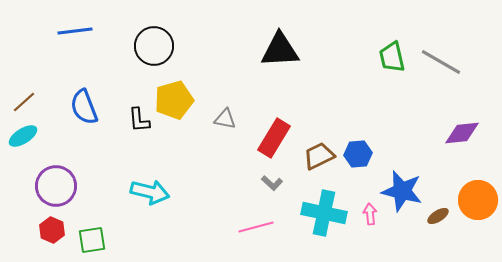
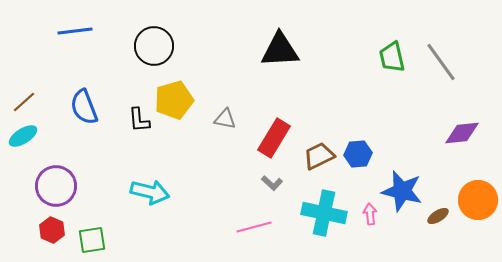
gray line: rotated 24 degrees clockwise
pink line: moved 2 px left
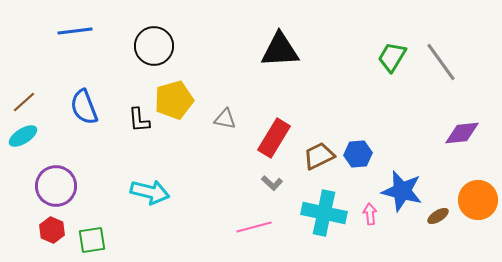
green trapezoid: rotated 44 degrees clockwise
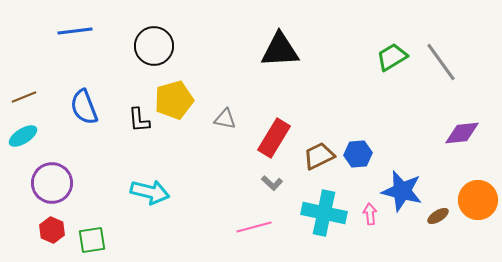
green trapezoid: rotated 28 degrees clockwise
brown line: moved 5 px up; rotated 20 degrees clockwise
purple circle: moved 4 px left, 3 px up
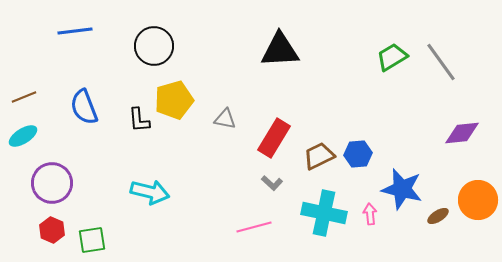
blue star: moved 2 px up
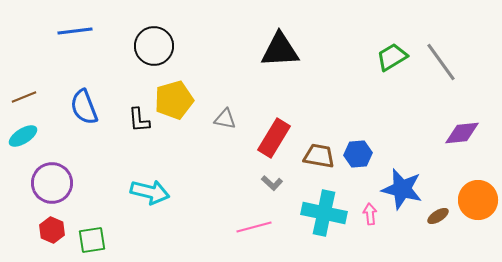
brown trapezoid: rotated 36 degrees clockwise
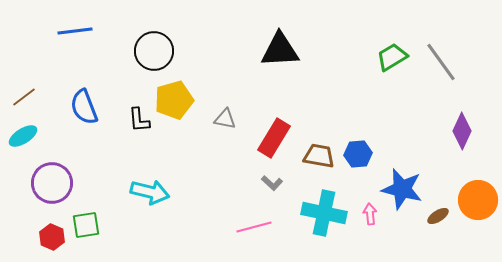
black circle: moved 5 px down
brown line: rotated 15 degrees counterclockwise
purple diamond: moved 2 px up; rotated 60 degrees counterclockwise
red hexagon: moved 7 px down
green square: moved 6 px left, 15 px up
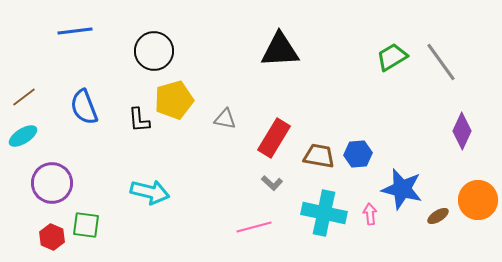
green square: rotated 16 degrees clockwise
